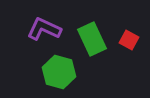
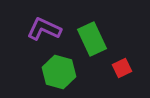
red square: moved 7 px left, 28 px down; rotated 36 degrees clockwise
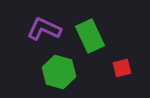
green rectangle: moved 2 px left, 3 px up
red square: rotated 12 degrees clockwise
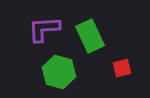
purple L-shape: rotated 28 degrees counterclockwise
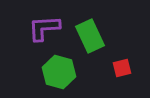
purple L-shape: moved 1 px up
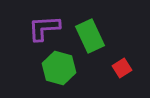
red square: rotated 18 degrees counterclockwise
green hexagon: moved 4 px up
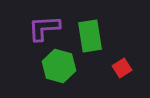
green rectangle: rotated 16 degrees clockwise
green hexagon: moved 2 px up
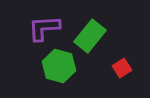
green rectangle: rotated 48 degrees clockwise
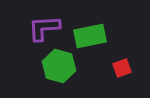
green rectangle: rotated 40 degrees clockwise
red square: rotated 12 degrees clockwise
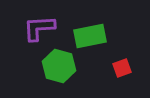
purple L-shape: moved 5 px left
